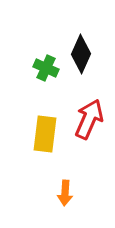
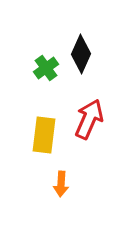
green cross: rotated 30 degrees clockwise
yellow rectangle: moved 1 px left, 1 px down
orange arrow: moved 4 px left, 9 px up
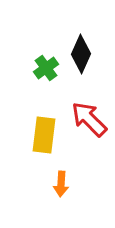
red arrow: rotated 69 degrees counterclockwise
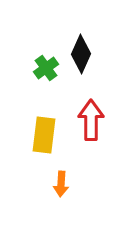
red arrow: moved 2 px right, 1 px down; rotated 45 degrees clockwise
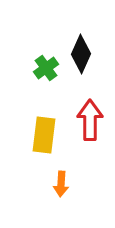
red arrow: moved 1 px left
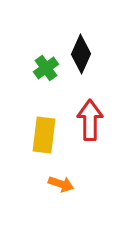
orange arrow: rotated 75 degrees counterclockwise
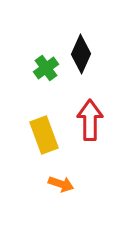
yellow rectangle: rotated 27 degrees counterclockwise
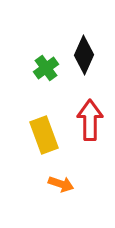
black diamond: moved 3 px right, 1 px down
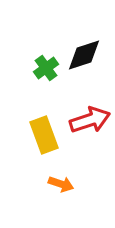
black diamond: rotated 48 degrees clockwise
red arrow: rotated 72 degrees clockwise
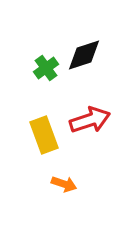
orange arrow: moved 3 px right
